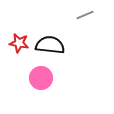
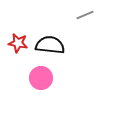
red star: moved 1 px left
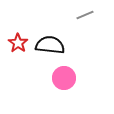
red star: rotated 24 degrees clockwise
pink circle: moved 23 px right
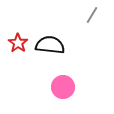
gray line: moved 7 px right; rotated 36 degrees counterclockwise
pink circle: moved 1 px left, 9 px down
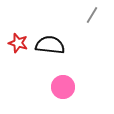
red star: rotated 18 degrees counterclockwise
